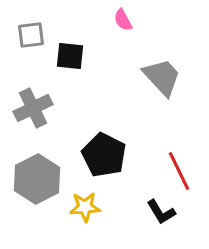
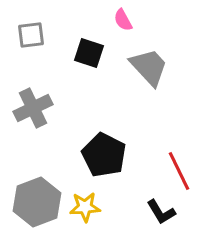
black square: moved 19 px right, 3 px up; rotated 12 degrees clockwise
gray trapezoid: moved 13 px left, 10 px up
gray hexagon: moved 23 px down; rotated 6 degrees clockwise
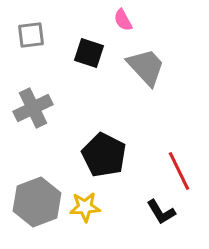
gray trapezoid: moved 3 px left
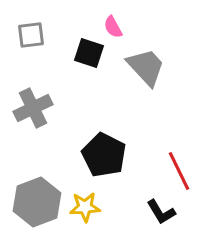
pink semicircle: moved 10 px left, 7 px down
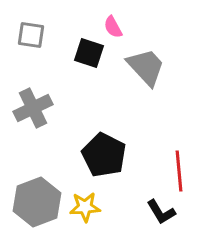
gray square: rotated 16 degrees clockwise
red line: rotated 21 degrees clockwise
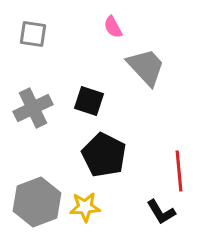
gray square: moved 2 px right, 1 px up
black square: moved 48 px down
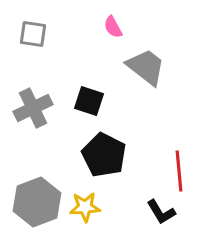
gray trapezoid: rotated 9 degrees counterclockwise
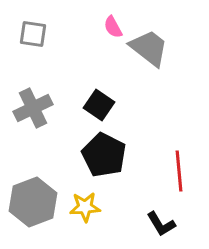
gray trapezoid: moved 3 px right, 19 px up
black square: moved 10 px right, 4 px down; rotated 16 degrees clockwise
gray hexagon: moved 4 px left
black L-shape: moved 12 px down
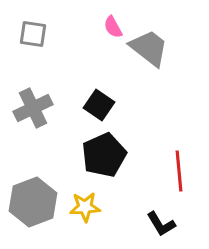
black pentagon: rotated 21 degrees clockwise
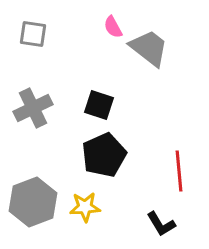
black square: rotated 16 degrees counterclockwise
